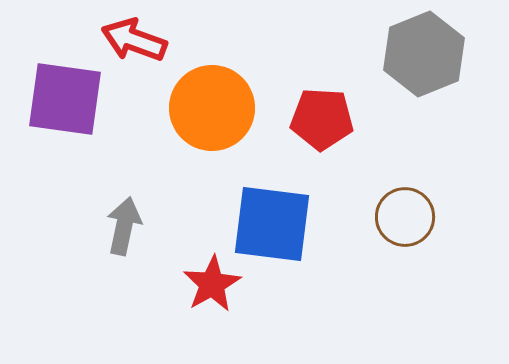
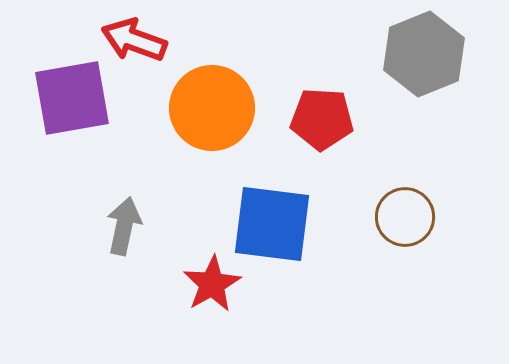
purple square: moved 7 px right, 1 px up; rotated 18 degrees counterclockwise
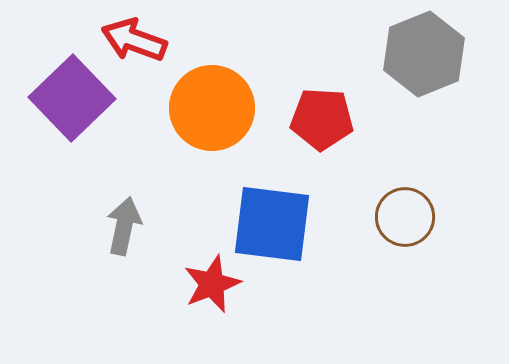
purple square: rotated 34 degrees counterclockwise
red star: rotated 8 degrees clockwise
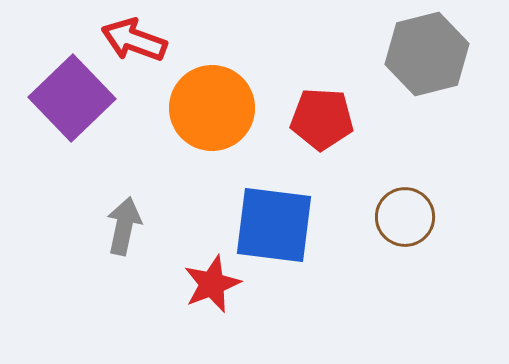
gray hexagon: moved 3 px right; rotated 8 degrees clockwise
blue square: moved 2 px right, 1 px down
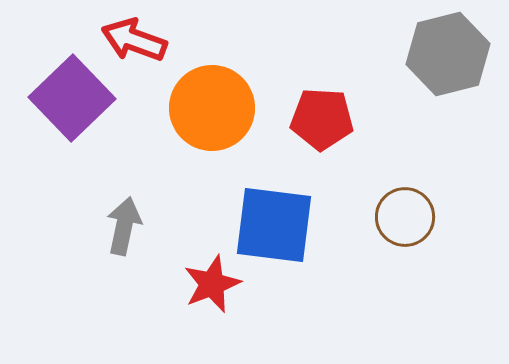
gray hexagon: moved 21 px right
